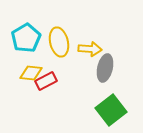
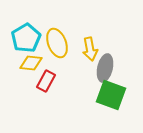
yellow ellipse: moved 2 px left, 1 px down; rotated 8 degrees counterclockwise
yellow arrow: rotated 75 degrees clockwise
yellow diamond: moved 10 px up
red rectangle: rotated 35 degrees counterclockwise
green square: moved 15 px up; rotated 32 degrees counterclockwise
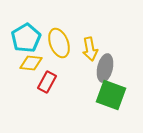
yellow ellipse: moved 2 px right
red rectangle: moved 1 px right, 1 px down
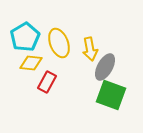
cyan pentagon: moved 1 px left, 1 px up
gray ellipse: moved 1 px up; rotated 16 degrees clockwise
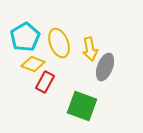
yellow diamond: moved 2 px right, 1 px down; rotated 15 degrees clockwise
gray ellipse: rotated 8 degrees counterclockwise
red rectangle: moved 2 px left
green square: moved 29 px left, 11 px down
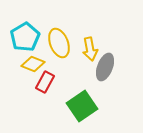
green square: rotated 36 degrees clockwise
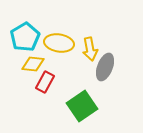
yellow ellipse: rotated 60 degrees counterclockwise
yellow diamond: rotated 15 degrees counterclockwise
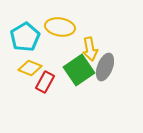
yellow ellipse: moved 1 px right, 16 px up
yellow diamond: moved 3 px left, 4 px down; rotated 15 degrees clockwise
green square: moved 3 px left, 36 px up
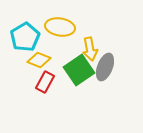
yellow diamond: moved 9 px right, 8 px up
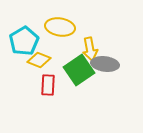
cyan pentagon: moved 1 px left, 4 px down
gray ellipse: moved 3 px up; rotated 76 degrees clockwise
red rectangle: moved 3 px right, 3 px down; rotated 25 degrees counterclockwise
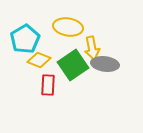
yellow ellipse: moved 8 px right
cyan pentagon: moved 1 px right, 2 px up
yellow arrow: moved 2 px right, 1 px up
green square: moved 6 px left, 5 px up
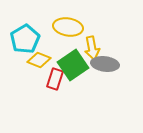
red rectangle: moved 7 px right, 6 px up; rotated 15 degrees clockwise
